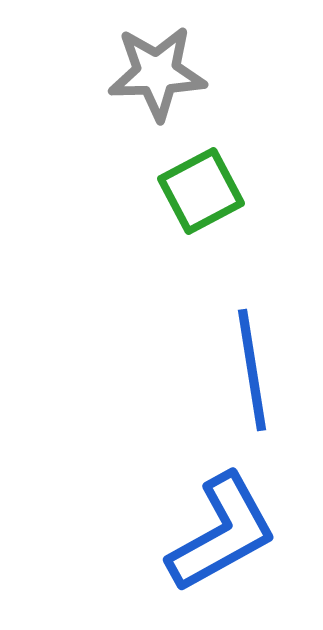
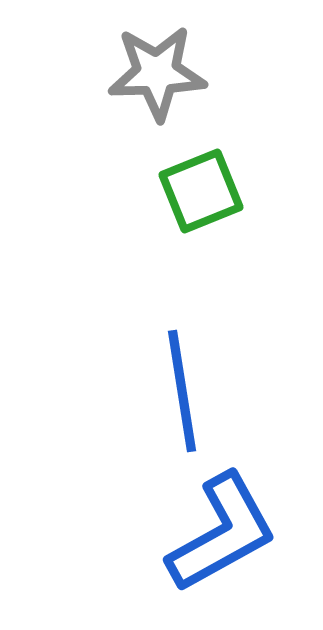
green square: rotated 6 degrees clockwise
blue line: moved 70 px left, 21 px down
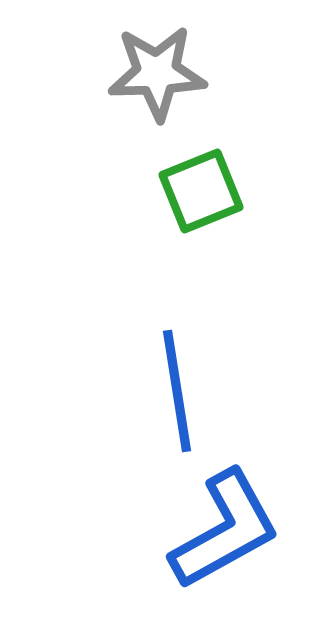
blue line: moved 5 px left
blue L-shape: moved 3 px right, 3 px up
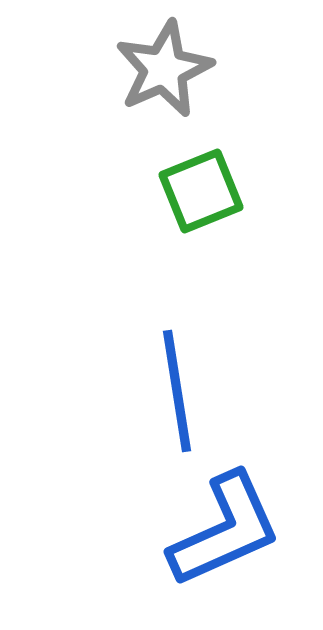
gray star: moved 7 px right, 4 px up; rotated 22 degrees counterclockwise
blue L-shape: rotated 5 degrees clockwise
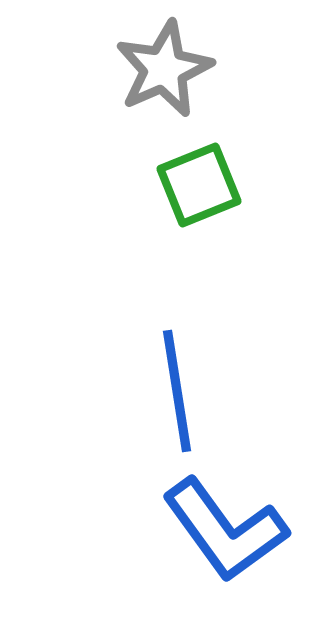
green square: moved 2 px left, 6 px up
blue L-shape: rotated 78 degrees clockwise
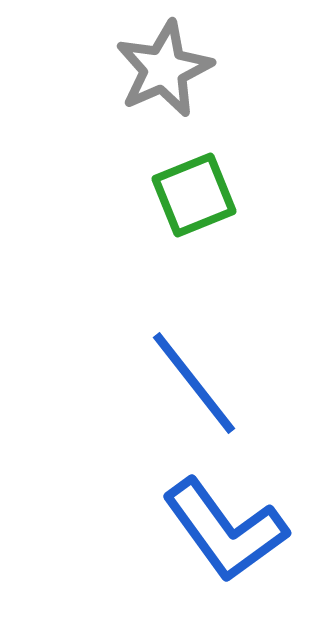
green square: moved 5 px left, 10 px down
blue line: moved 17 px right, 8 px up; rotated 29 degrees counterclockwise
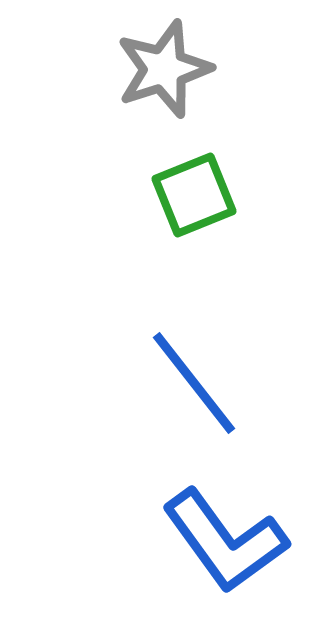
gray star: rotated 6 degrees clockwise
blue L-shape: moved 11 px down
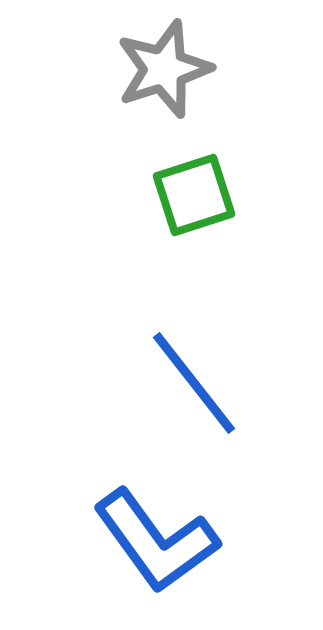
green square: rotated 4 degrees clockwise
blue L-shape: moved 69 px left
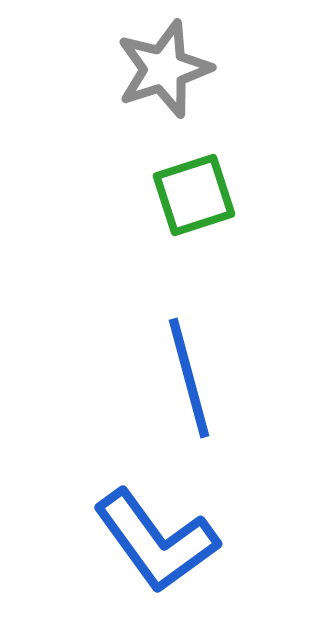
blue line: moved 5 px left, 5 px up; rotated 23 degrees clockwise
